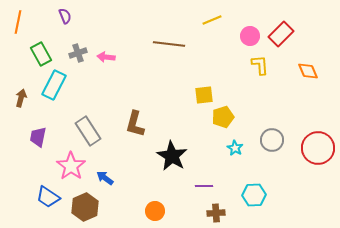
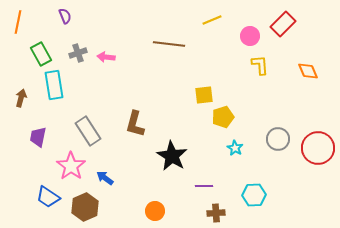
red rectangle: moved 2 px right, 10 px up
cyan rectangle: rotated 36 degrees counterclockwise
gray circle: moved 6 px right, 1 px up
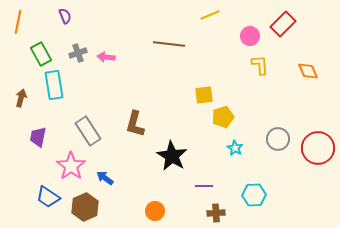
yellow line: moved 2 px left, 5 px up
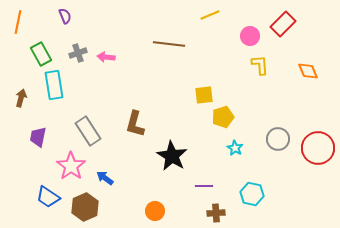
cyan hexagon: moved 2 px left, 1 px up; rotated 15 degrees clockwise
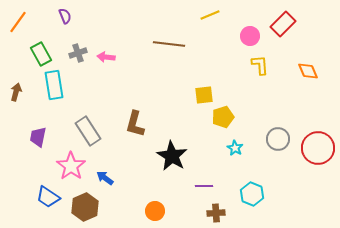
orange line: rotated 25 degrees clockwise
brown arrow: moved 5 px left, 6 px up
cyan hexagon: rotated 10 degrees clockwise
